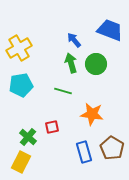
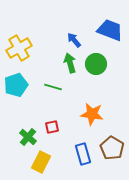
green arrow: moved 1 px left
cyan pentagon: moved 5 px left; rotated 10 degrees counterclockwise
green line: moved 10 px left, 4 px up
blue rectangle: moved 1 px left, 2 px down
yellow rectangle: moved 20 px right
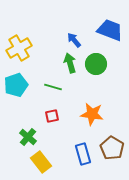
red square: moved 11 px up
yellow rectangle: rotated 65 degrees counterclockwise
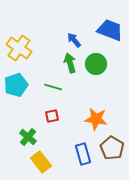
yellow cross: rotated 25 degrees counterclockwise
orange star: moved 4 px right, 5 px down
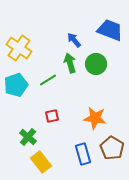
green line: moved 5 px left, 7 px up; rotated 48 degrees counterclockwise
orange star: moved 1 px left, 1 px up
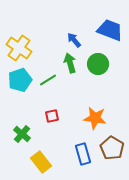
green circle: moved 2 px right
cyan pentagon: moved 4 px right, 5 px up
green cross: moved 6 px left, 3 px up
